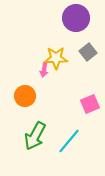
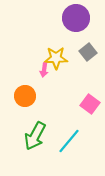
pink square: rotated 30 degrees counterclockwise
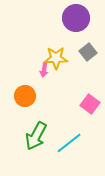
green arrow: moved 1 px right
cyan line: moved 2 px down; rotated 12 degrees clockwise
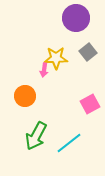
pink square: rotated 24 degrees clockwise
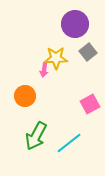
purple circle: moved 1 px left, 6 px down
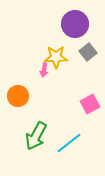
yellow star: moved 1 px up
orange circle: moved 7 px left
